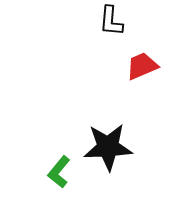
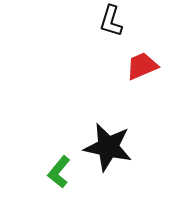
black L-shape: rotated 12 degrees clockwise
black star: rotated 15 degrees clockwise
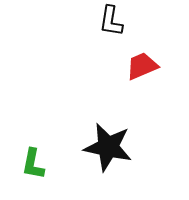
black L-shape: rotated 8 degrees counterclockwise
green L-shape: moved 26 px left, 8 px up; rotated 28 degrees counterclockwise
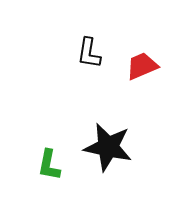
black L-shape: moved 22 px left, 32 px down
green L-shape: moved 16 px right, 1 px down
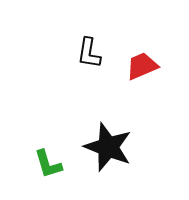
black star: rotated 9 degrees clockwise
green L-shape: moved 1 px left, 1 px up; rotated 28 degrees counterclockwise
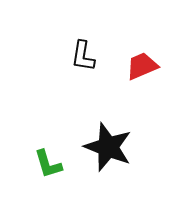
black L-shape: moved 6 px left, 3 px down
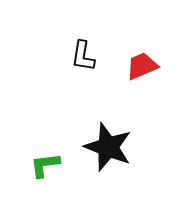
green L-shape: moved 3 px left, 1 px down; rotated 100 degrees clockwise
